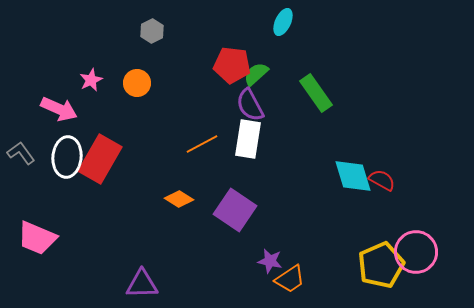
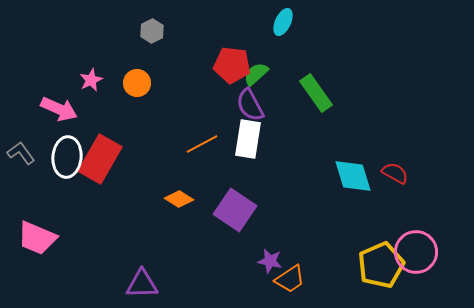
red semicircle: moved 13 px right, 7 px up
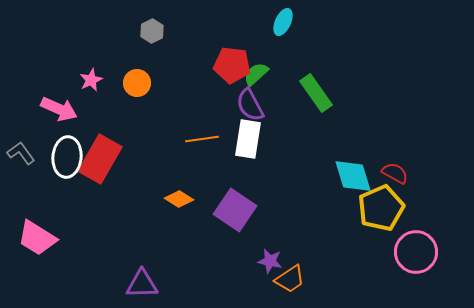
orange line: moved 5 px up; rotated 20 degrees clockwise
pink trapezoid: rotated 9 degrees clockwise
yellow pentagon: moved 57 px up
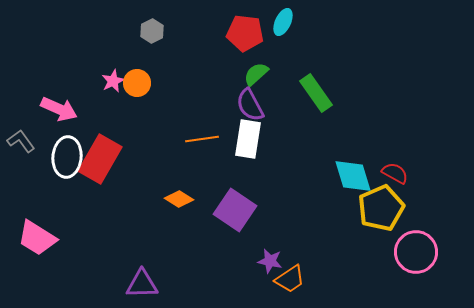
red pentagon: moved 13 px right, 32 px up
pink star: moved 22 px right, 1 px down
gray L-shape: moved 12 px up
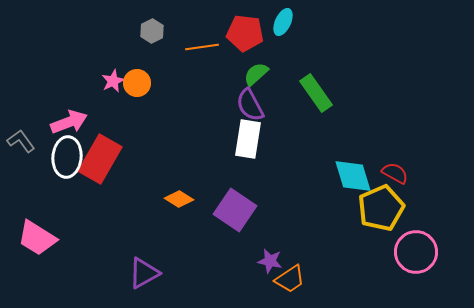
pink arrow: moved 10 px right, 13 px down; rotated 45 degrees counterclockwise
orange line: moved 92 px up
purple triangle: moved 2 px right, 11 px up; rotated 28 degrees counterclockwise
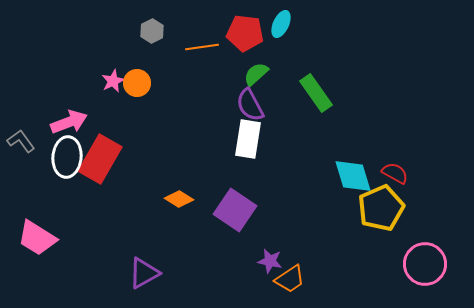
cyan ellipse: moved 2 px left, 2 px down
pink circle: moved 9 px right, 12 px down
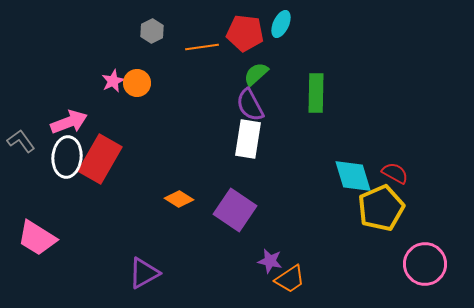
green rectangle: rotated 36 degrees clockwise
